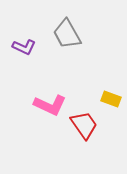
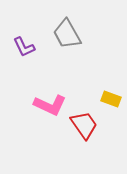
purple L-shape: rotated 40 degrees clockwise
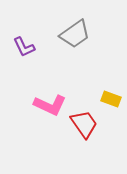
gray trapezoid: moved 8 px right; rotated 96 degrees counterclockwise
red trapezoid: moved 1 px up
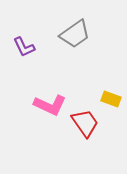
red trapezoid: moved 1 px right, 1 px up
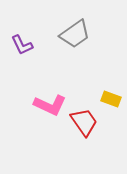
purple L-shape: moved 2 px left, 2 px up
red trapezoid: moved 1 px left, 1 px up
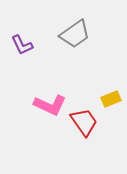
yellow rectangle: rotated 42 degrees counterclockwise
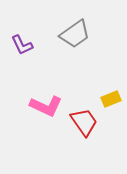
pink L-shape: moved 4 px left, 1 px down
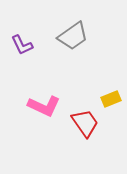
gray trapezoid: moved 2 px left, 2 px down
pink L-shape: moved 2 px left
red trapezoid: moved 1 px right, 1 px down
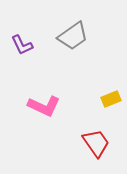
red trapezoid: moved 11 px right, 20 px down
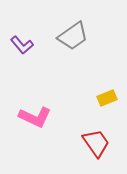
purple L-shape: rotated 15 degrees counterclockwise
yellow rectangle: moved 4 px left, 1 px up
pink L-shape: moved 9 px left, 11 px down
